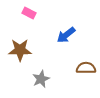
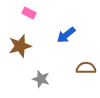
brown star: moved 4 px up; rotated 15 degrees counterclockwise
gray star: rotated 30 degrees counterclockwise
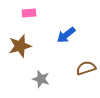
pink rectangle: rotated 32 degrees counterclockwise
brown semicircle: rotated 18 degrees counterclockwise
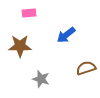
brown star: rotated 15 degrees clockwise
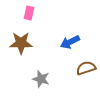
pink rectangle: rotated 72 degrees counterclockwise
blue arrow: moved 4 px right, 7 px down; rotated 12 degrees clockwise
brown star: moved 1 px right, 3 px up
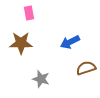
pink rectangle: rotated 24 degrees counterclockwise
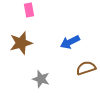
pink rectangle: moved 3 px up
brown star: rotated 15 degrees counterclockwise
